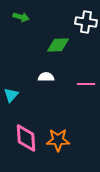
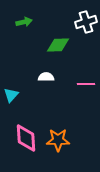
green arrow: moved 3 px right, 5 px down; rotated 28 degrees counterclockwise
white cross: rotated 25 degrees counterclockwise
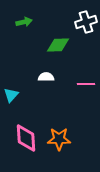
orange star: moved 1 px right, 1 px up
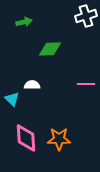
white cross: moved 6 px up
green diamond: moved 8 px left, 4 px down
white semicircle: moved 14 px left, 8 px down
cyan triangle: moved 1 px right, 4 px down; rotated 28 degrees counterclockwise
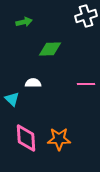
white semicircle: moved 1 px right, 2 px up
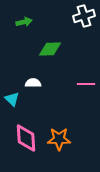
white cross: moved 2 px left
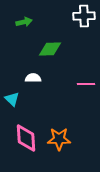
white cross: rotated 15 degrees clockwise
white semicircle: moved 5 px up
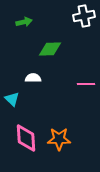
white cross: rotated 10 degrees counterclockwise
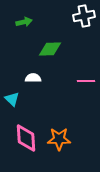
pink line: moved 3 px up
